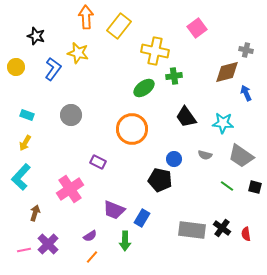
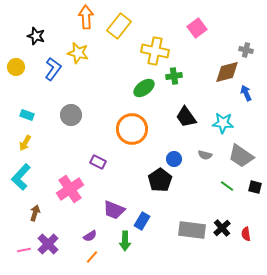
black pentagon: rotated 25 degrees clockwise
blue rectangle: moved 3 px down
black cross: rotated 12 degrees clockwise
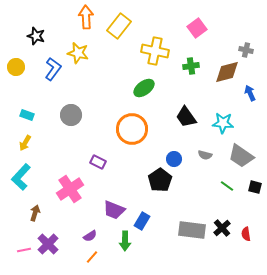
green cross: moved 17 px right, 10 px up
blue arrow: moved 4 px right
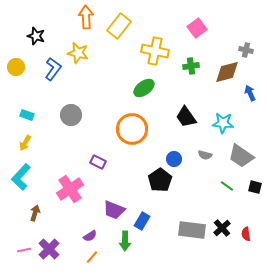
purple cross: moved 1 px right, 5 px down
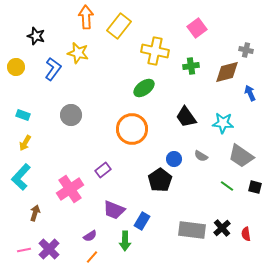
cyan rectangle: moved 4 px left
gray semicircle: moved 4 px left, 1 px down; rotated 16 degrees clockwise
purple rectangle: moved 5 px right, 8 px down; rotated 63 degrees counterclockwise
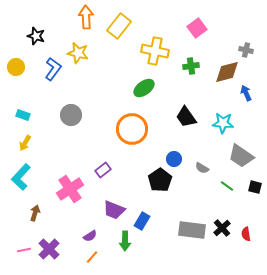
blue arrow: moved 4 px left
gray semicircle: moved 1 px right, 12 px down
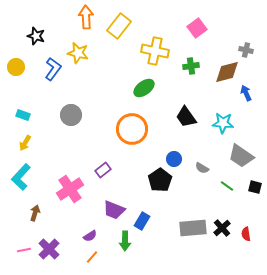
gray rectangle: moved 1 px right, 2 px up; rotated 12 degrees counterclockwise
